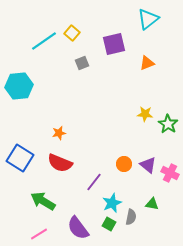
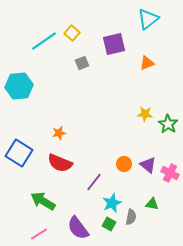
blue square: moved 1 px left, 5 px up
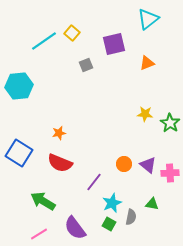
gray square: moved 4 px right, 2 px down
green star: moved 2 px right, 1 px up
pink cross: rotated 30 degrees counterclockwise
purple semicircle: moved 3 px left
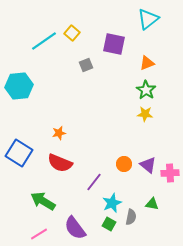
purple square: rotated 25 degrees clockwise
green star: moved 24 px left, 33 px up
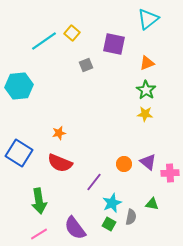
purple triangle: moved 3 px up
green arrow: moved 4 px left; rotated 130 degrees counterclockwise
